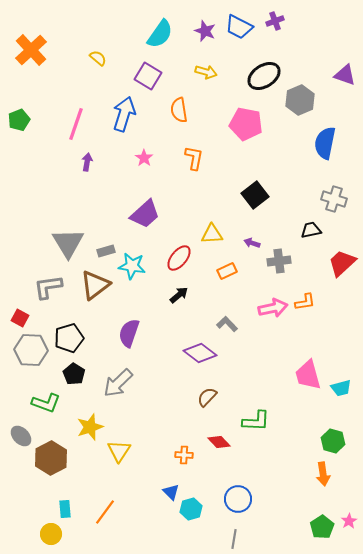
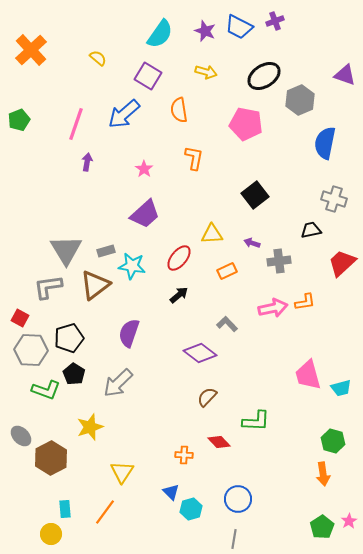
blue arrow at (124, 114): rotated 148 degrees counterclockwise
pink star at (144, 158): moved 11 px down
gray triangle at (68, 243): moved 2 px left, 7 px down
green L-shape at (46, 403): moved 13 px up
yellow triangle at (119, 451): moved 3 px right, 21 px down
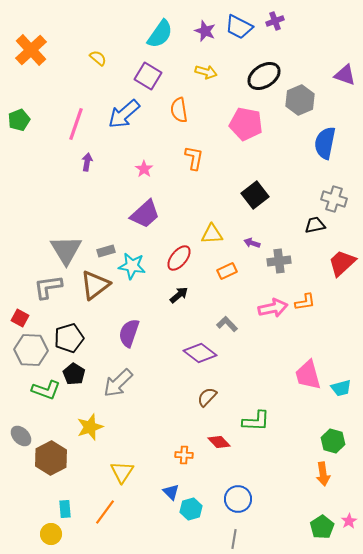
black trapezoid at (311, 230): moved 4 px right, 5 px up
